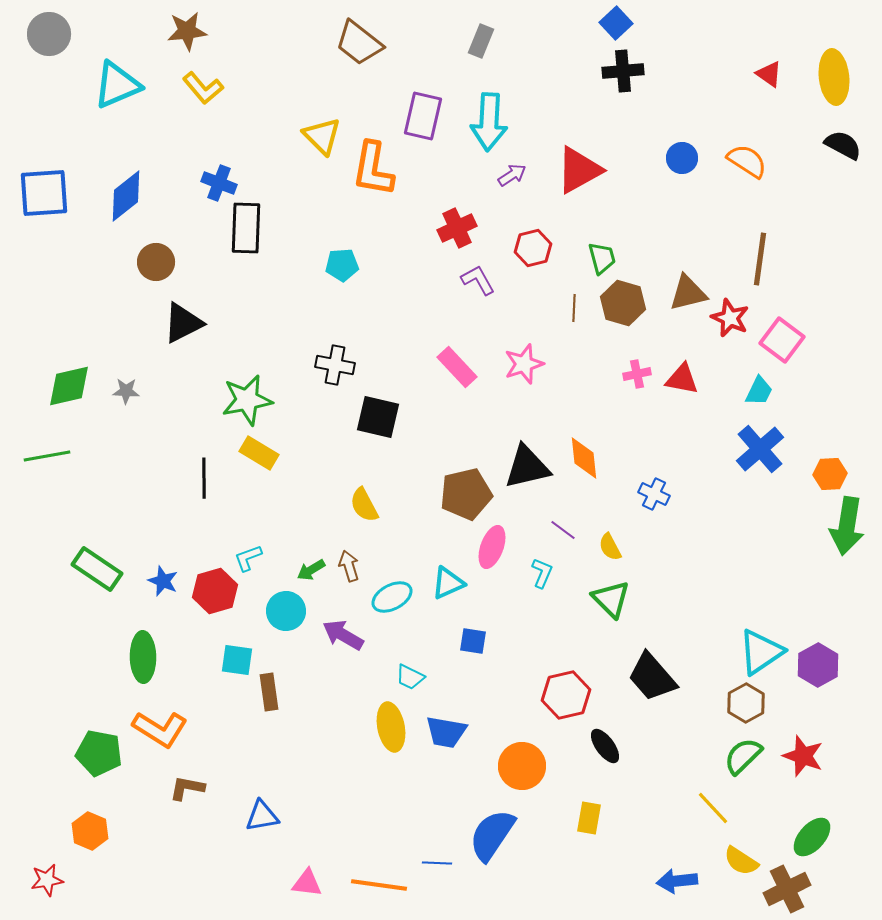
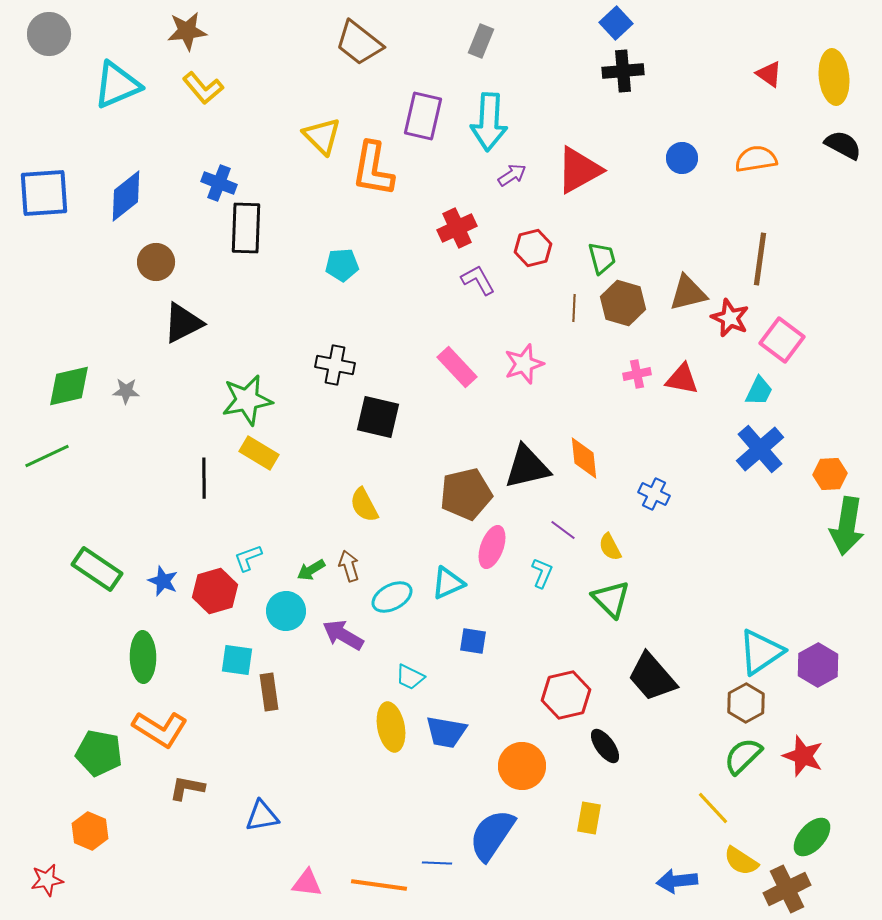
orange semicircle at (747, 161): moved 9 px right, 2 px up; rotated 42 degrees counterclockwise
green line at (47, 456): rotated 15 degrees counterclockwise
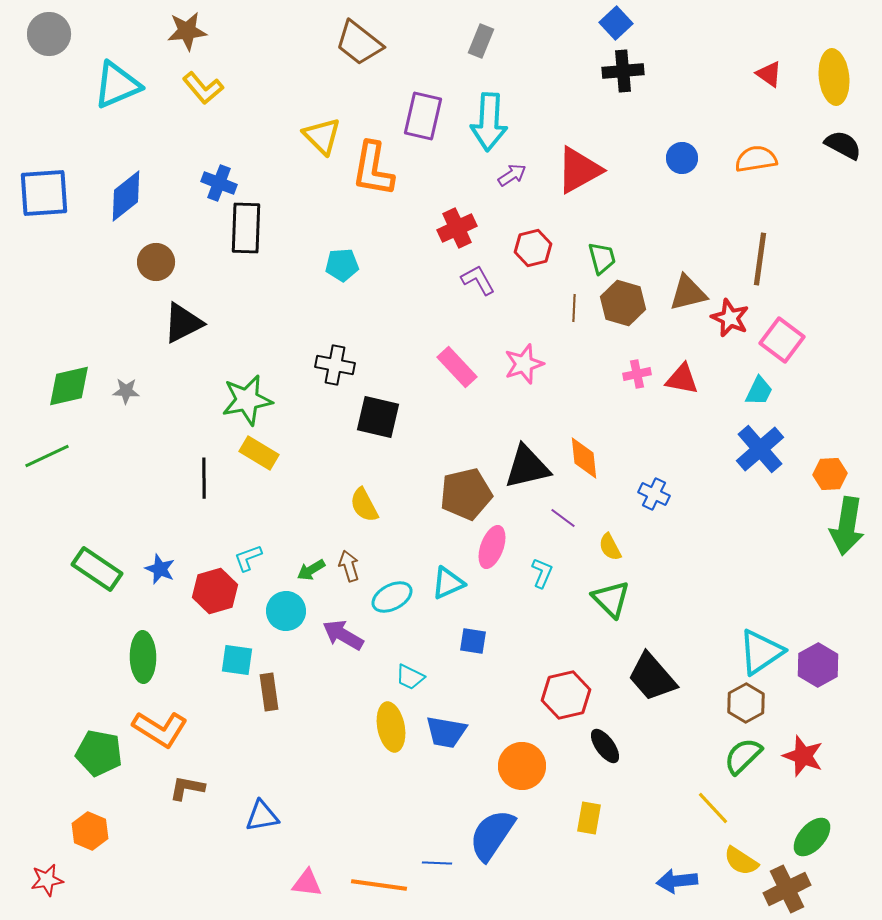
purple line at (563, 530): moved 12 px up
blue star at (163, 581): moved 3 px left, 12 px up
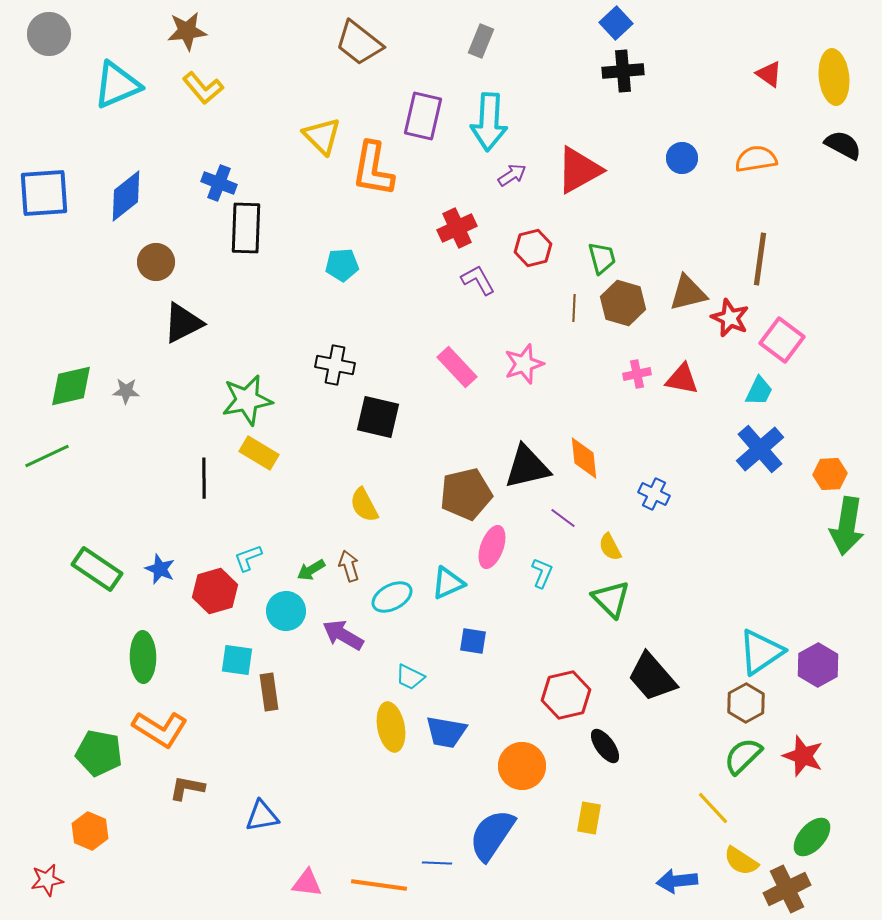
green diamond at (69, 386): moved 2 px right
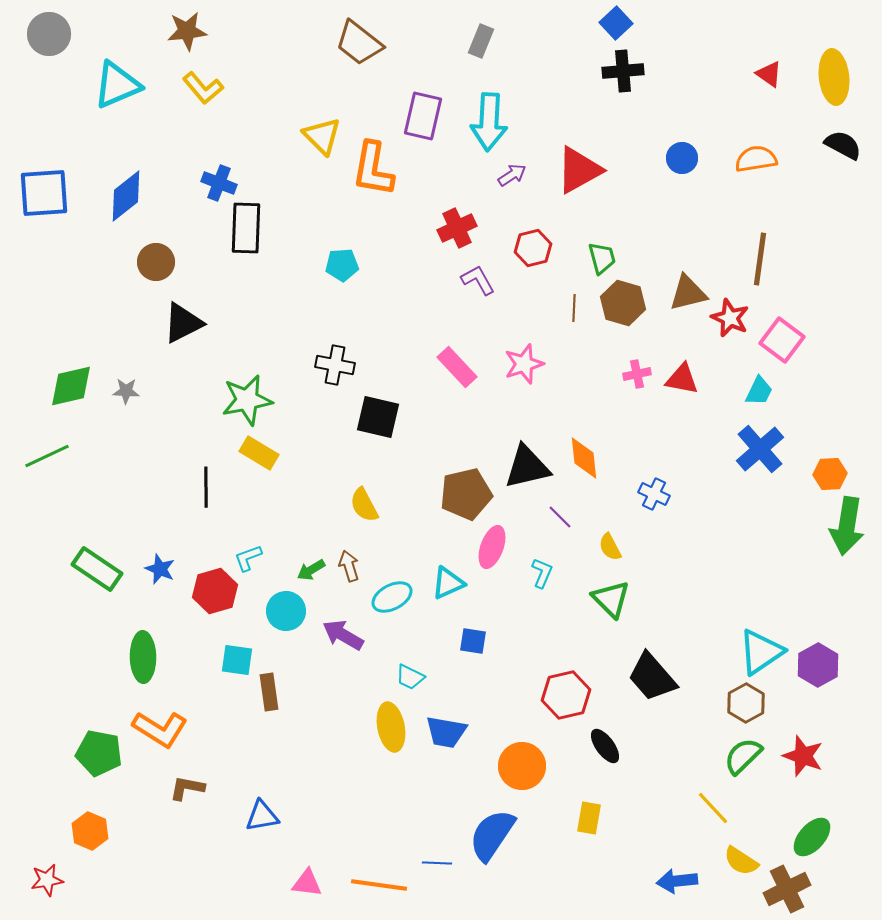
black line at (204, 478): moved 2 px right, 9 px down
purple line at (563, 518): moved 3 px left, 1 px up; rotated 8 degrees clockwise
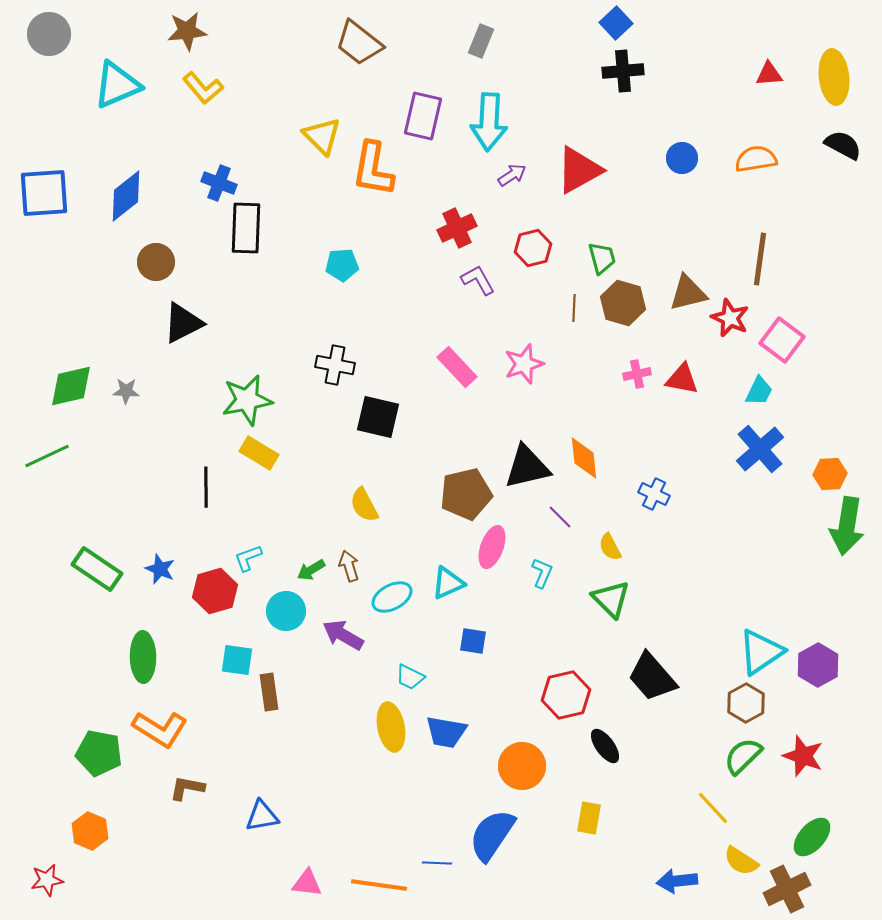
red triangle at (769, 74): rotated 40 degrees counterclockwise
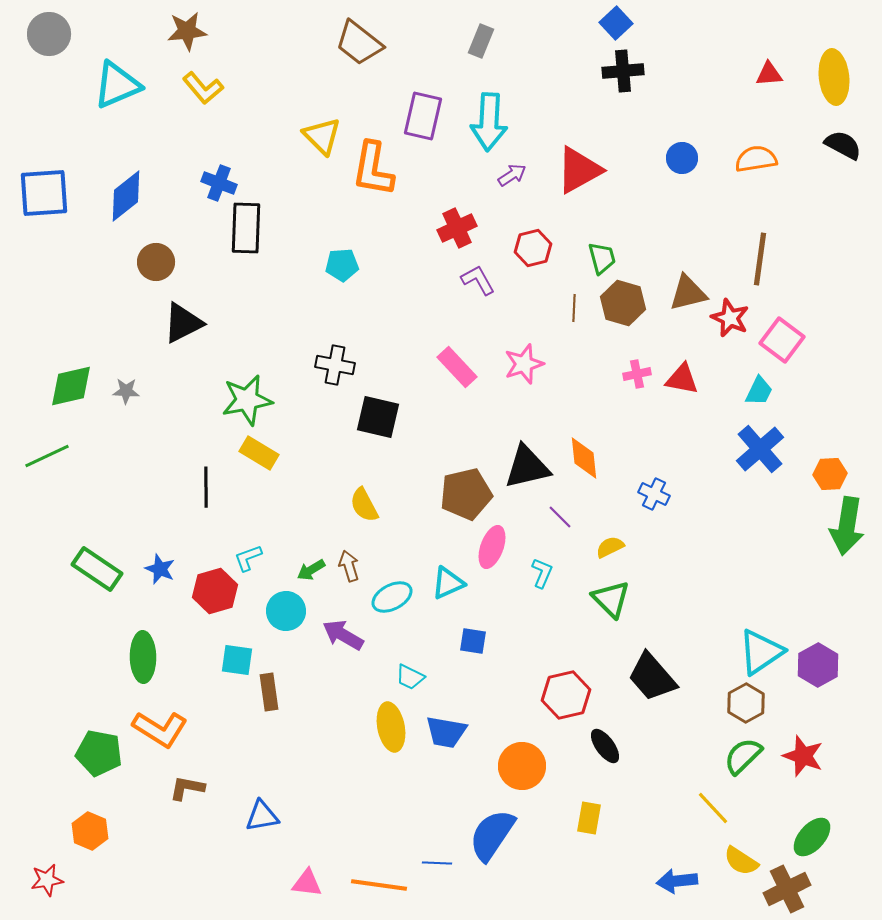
yellow semicircle at (610, 547): rotated 92 degrees clockwise
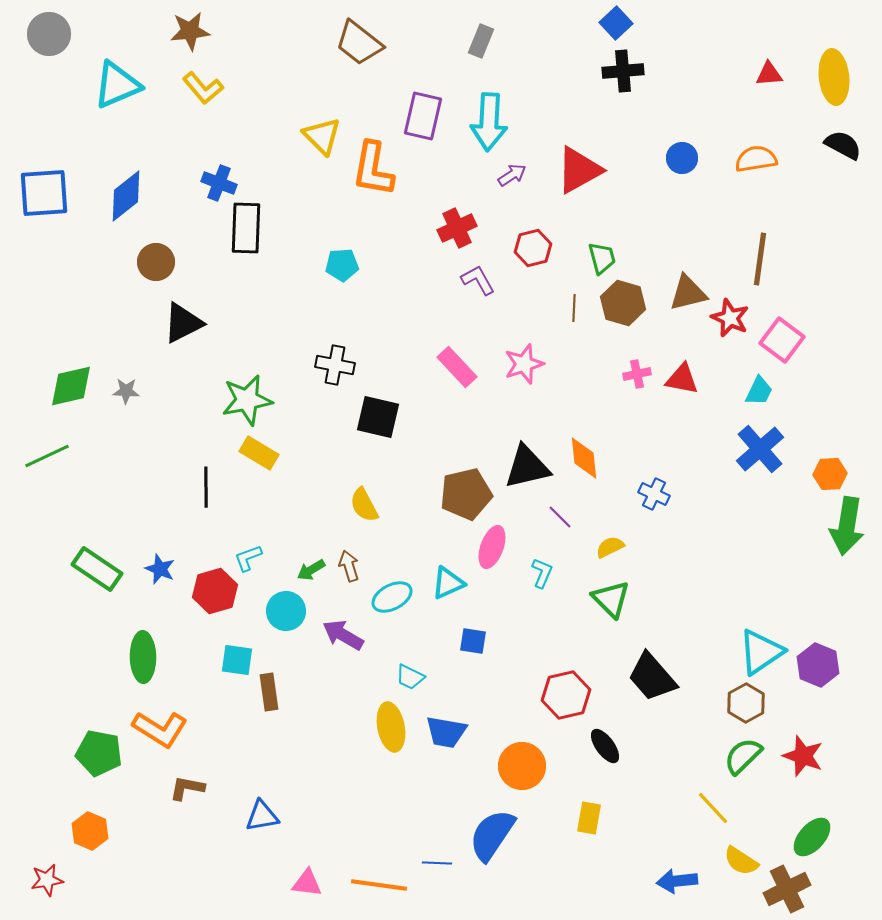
brown star at (187, 31): moved 3 px right
purple hexagon at (818, 665): rotated 9 degrees counterclockwise
